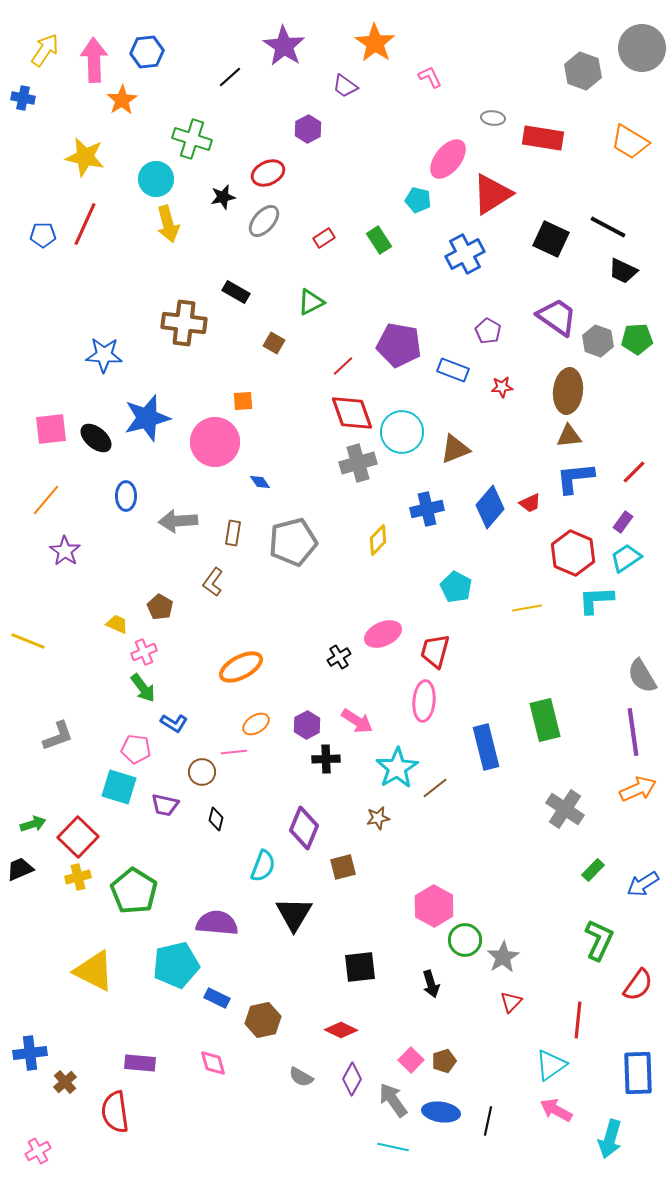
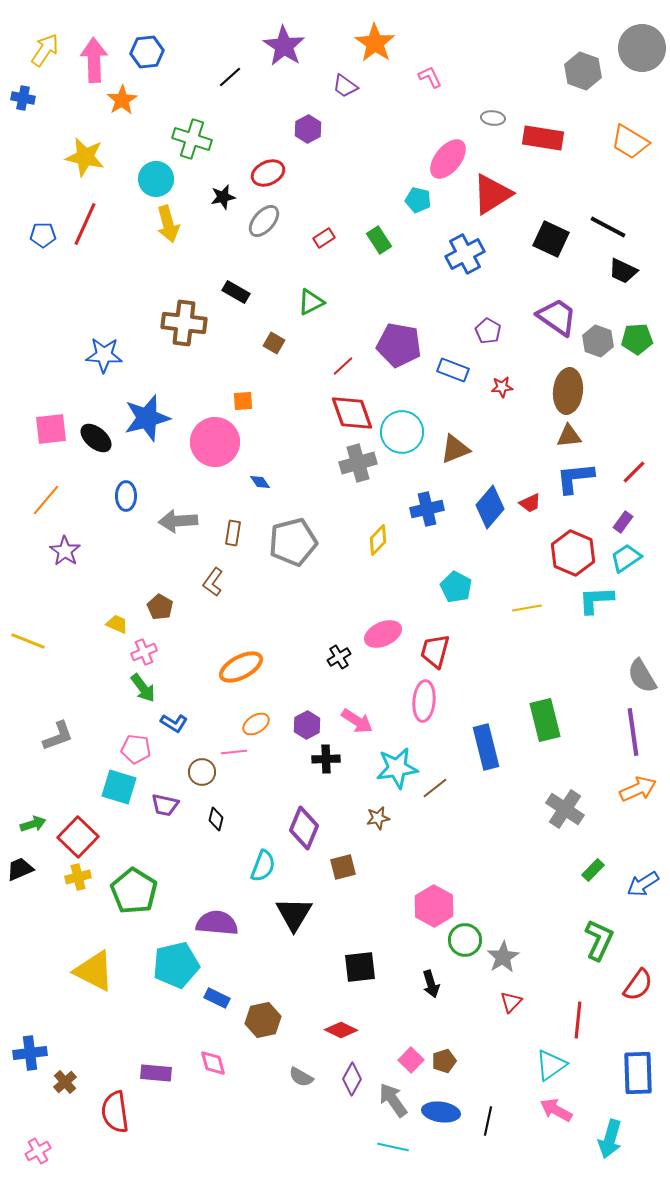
cyan star at (397, 768): rotated 24 degrees clockwise
purple rectangle at (140, 1063): moved 16 px right, 10 px down
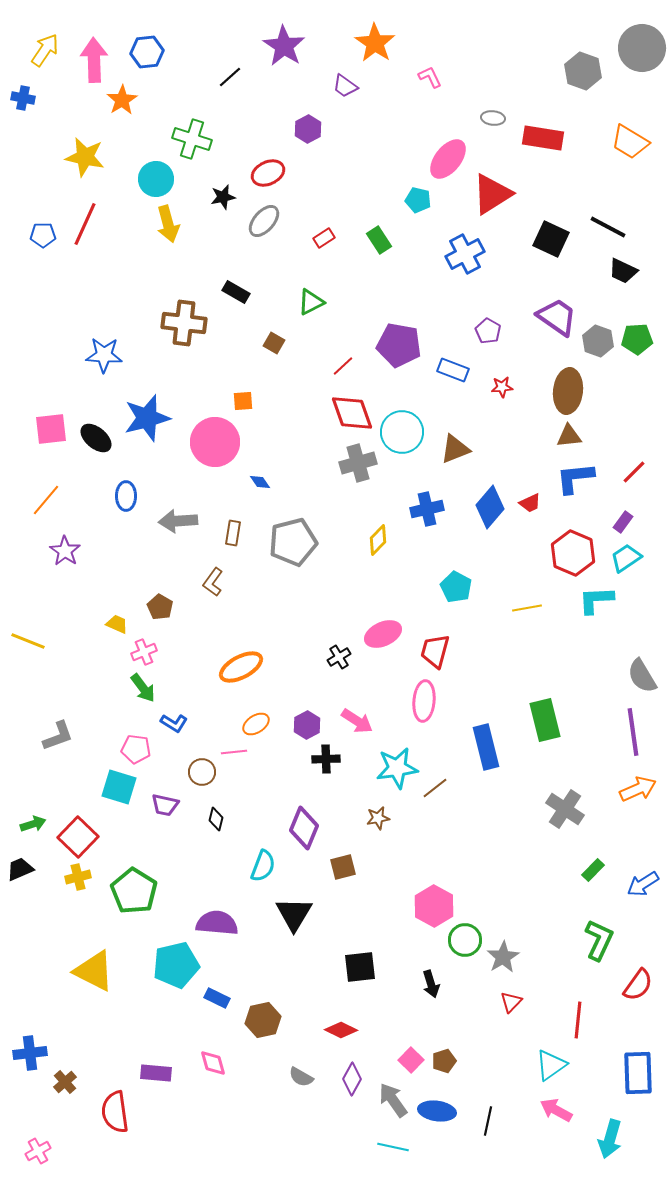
blue ellipse at (441, 1112): moved 4 px left, 1 px up
